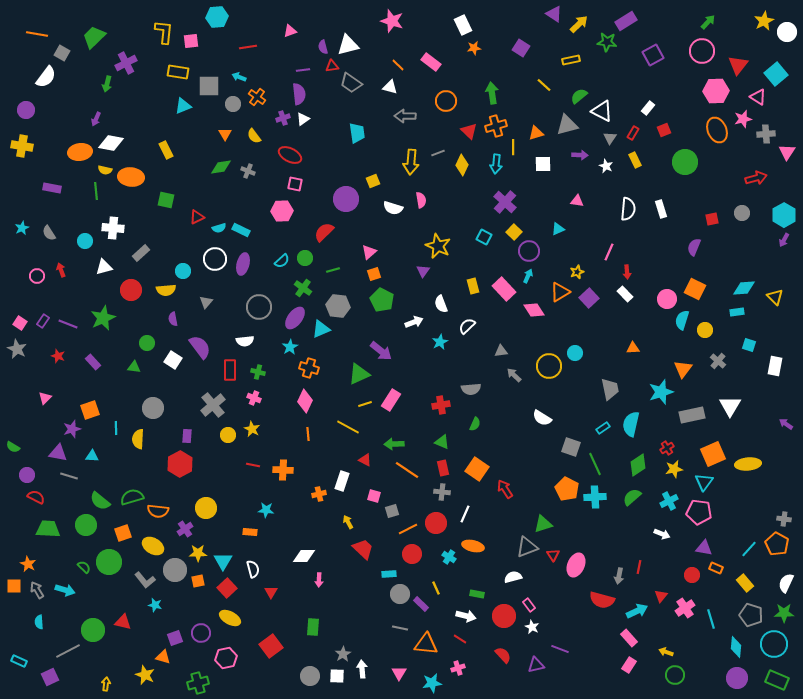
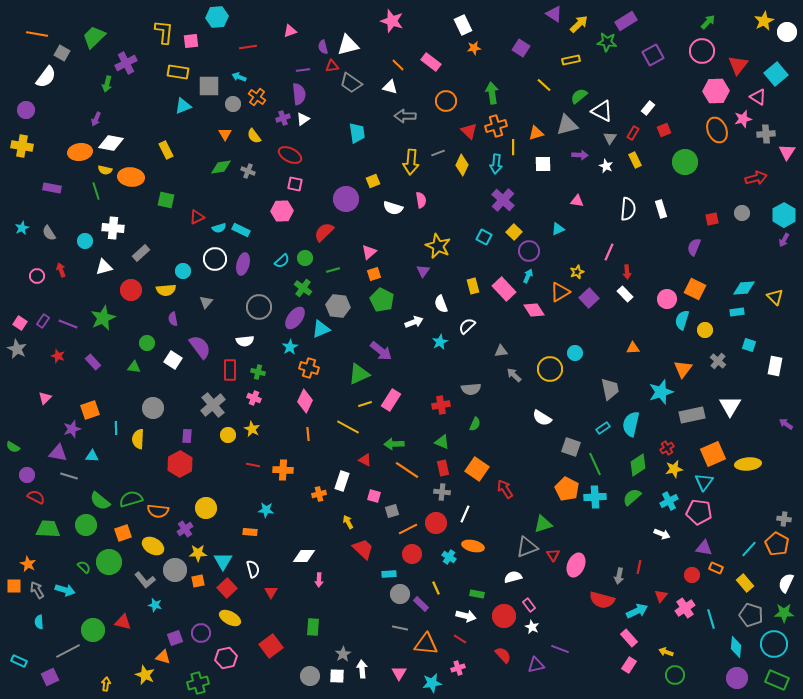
green line at (96, 191): rotated 12 degrees counterclockwise
purple cross at (505, 202): moved 2 px left, 2 px up
yellow circle at (549, 366): moved 1 px right, 3 px down
green semicircle at (132, 497): moved 1 px left, 2 px down
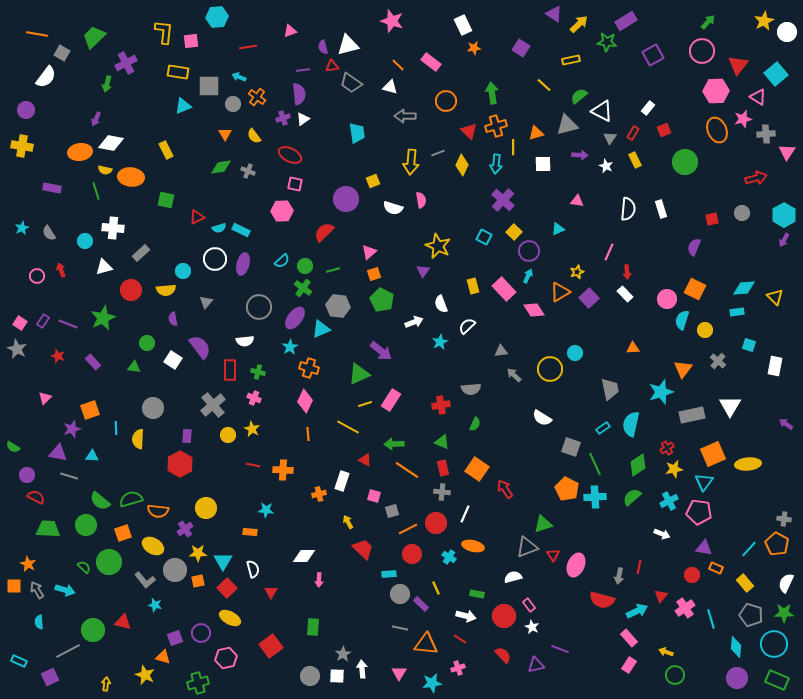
green circle at (305, 258): moved 8 px down
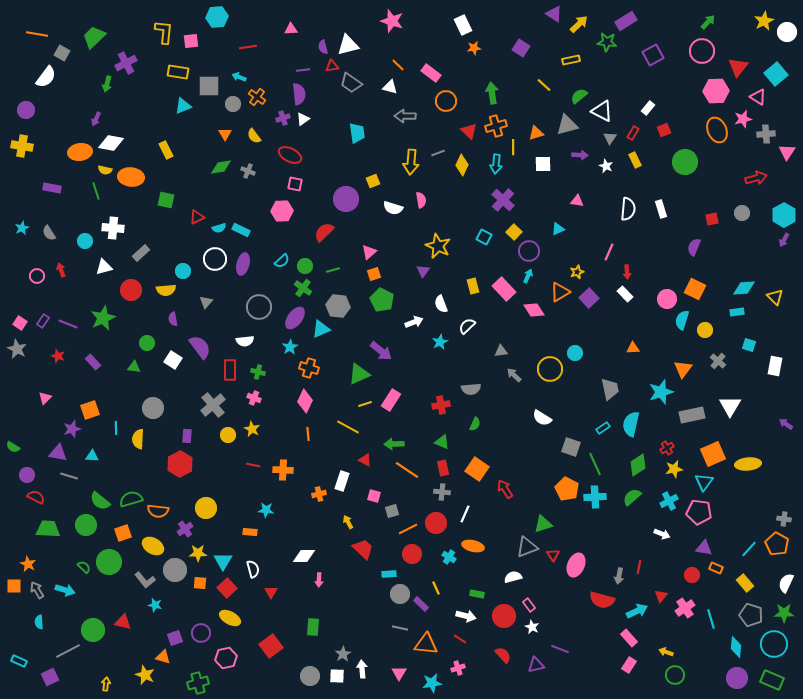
pink triangle at (290, 31): moved 1 px right, 2 px up; rotated 16 degrees clockwise
pink rectangle at (431, 62): moved 11 px down
red triangle at (738, 65): moved 2 px down
orange square at (198, 581): moved 2 px right, 2 px down; rotated 16 degrees clockwise
green rectangle at (777, 680): moved 5 px left
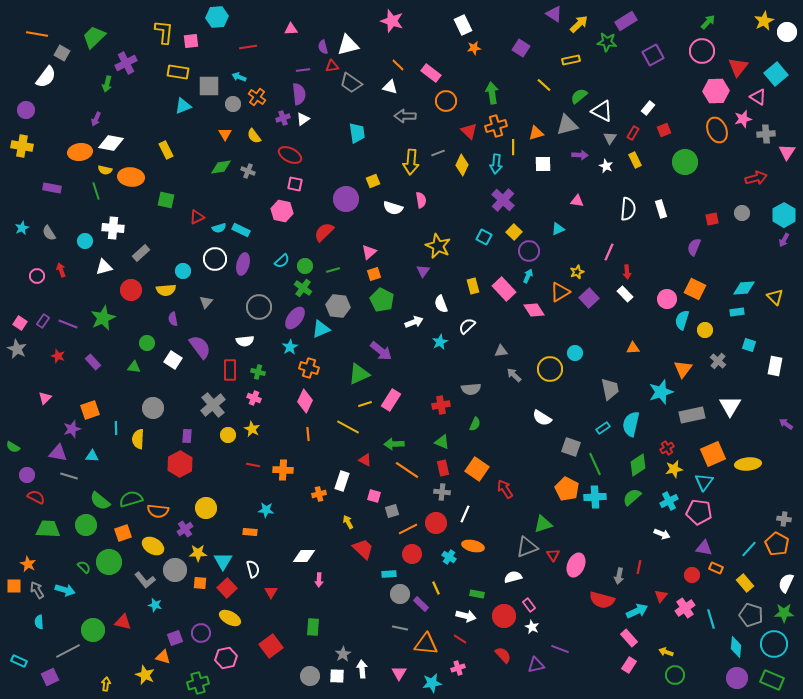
pink hexagon at (282, 211): rotated 15 degrees clockwise
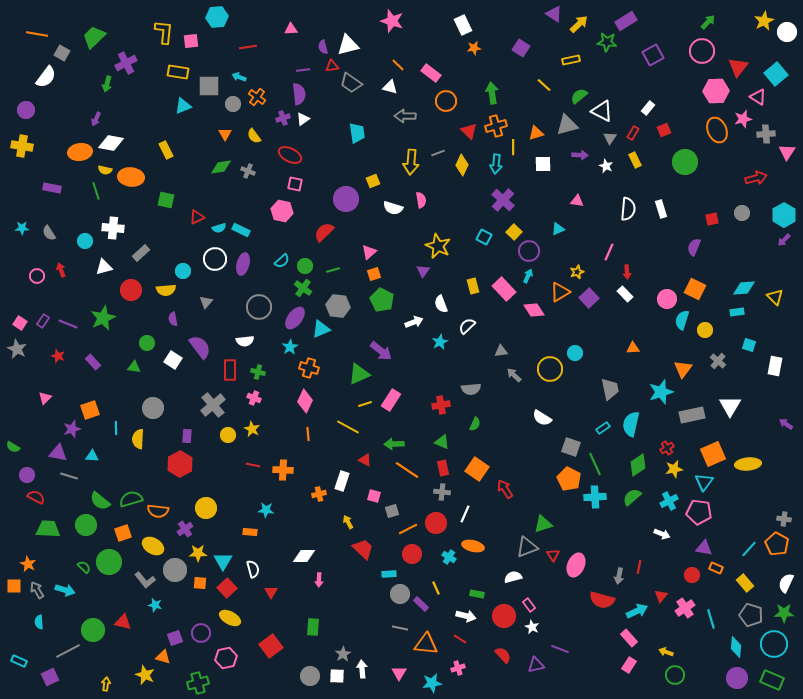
cyan star at (22, 228): rotated 24 degrees clockwise
purple arrow at (784, 240): rotated 16 degrees clockwise
orange pentagon at (567, 489): moved 2 px right, 10 px up
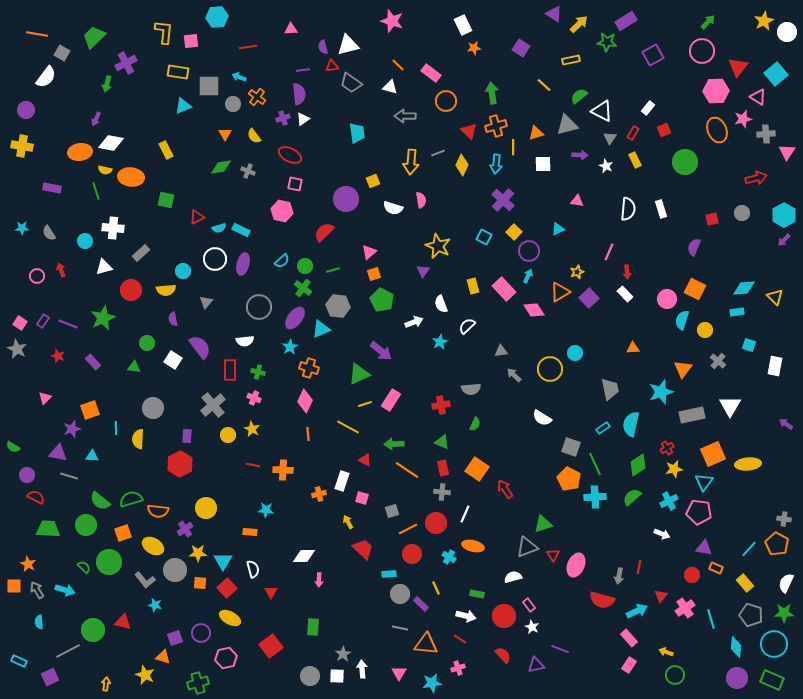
pink square at (374, 496): moved 12 px left, 2 px down
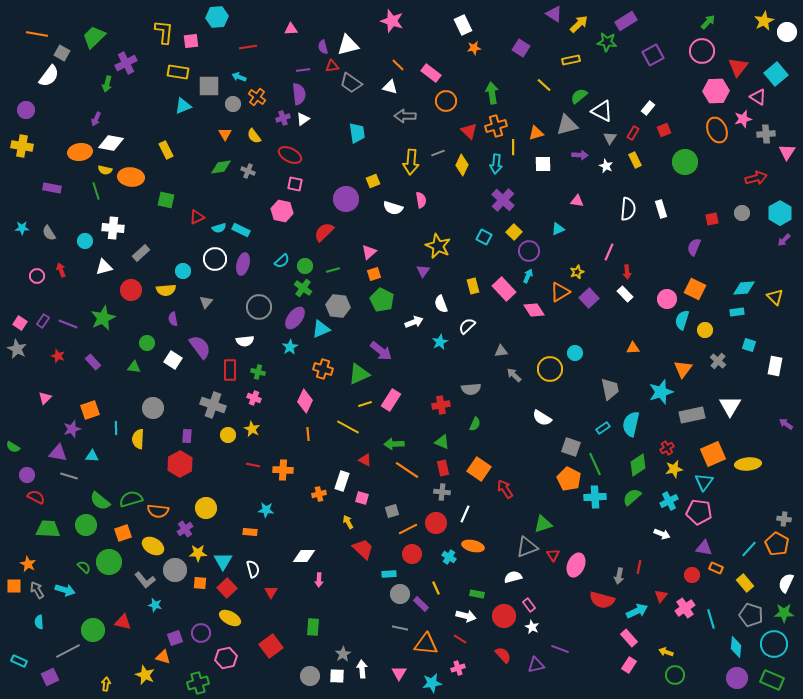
white semicircle at (46, 77): moved 3 px right, 1 px up
cyan hexagon at (784, 215): moved 4 px left, 2 px up
orange cross at (309, 368): moved 14 px right, 1 px down
gray cross at (213, 405): rotated 30 degrees counterclockwise
orange square at (477, 469): moved 2 px right
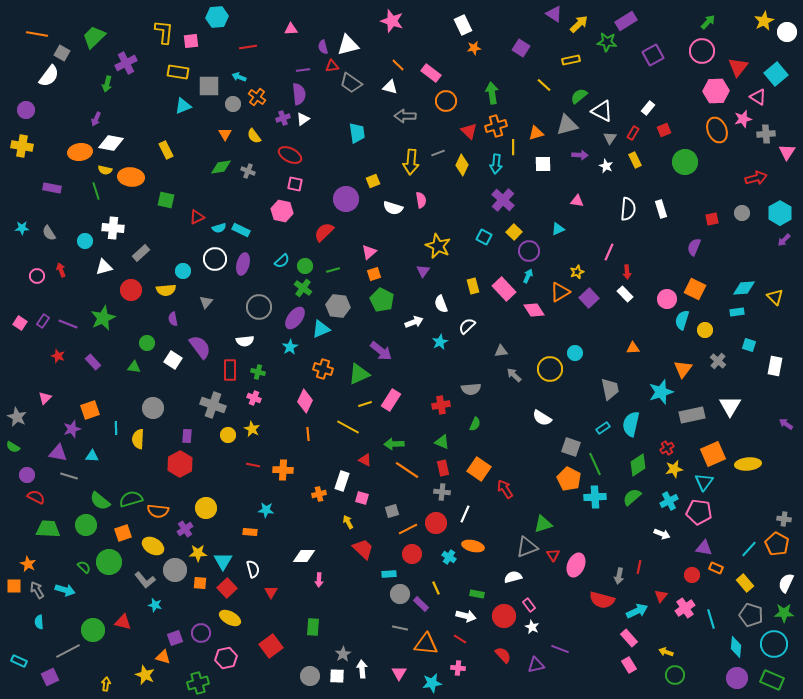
gray star at (17, 349): moved 68 px down
pink rectangle at (629, 665): rotated 63 degrees counterclockwise
pink cross at (458, 668): rotated 24 degrees clockwise
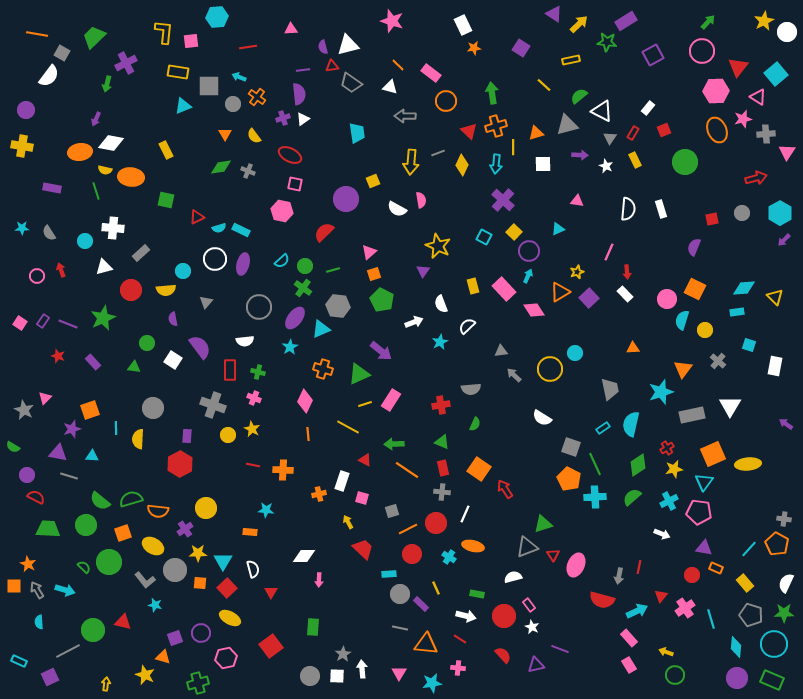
white semicircle at (393, 208): moved 4 px right, 1 px down; rotated 12 degrees clockwise
gray star at (17, 417): moved 7 px right, 7 px up
